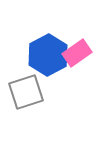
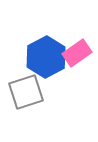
blue hexagon: moved 2 px left, 2 px down
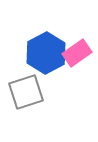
blue hexagon: moved 4 px up
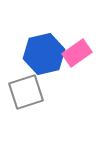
blue hexagon: moved 2 px left, 1 px down; rotated 15 degrees clockwise
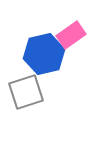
pink rectangle: moved 6 px left, 18 px up
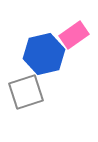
pink rectangle: moved 3 px right
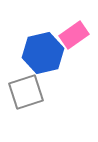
blue hexagon: moved 1 px left, 1 px up
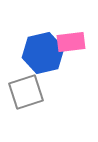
pink rectangle: moved 3 px left, 7 px down; rotated 28 degrees clockwise
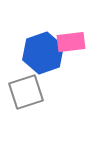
blue hexagon: rotated 6 degrees counterclockwise
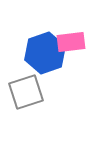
blue hexagon: moved 2 px right
